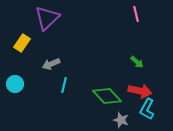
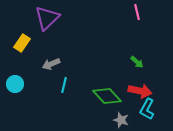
pink line: moved 1 px right, 2 px up
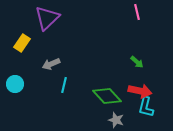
cyan L-shape: moved 1 px left, 2 px up; rotated 15 degrees counterclockwise
gray star: moved 5 px left
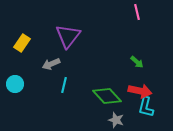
purple triangle: moved 21 px right, 18 px down; rotated 8 degrees counterclockwise
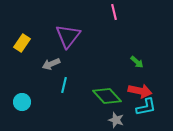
pink line: moved 23 px left
cyan circle: moved 7 px right, 18 px down
cyan L-shape: rotated 115 degrees counterclockwise
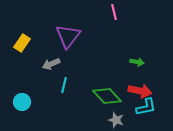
green arrow: rotated 32 degrees counterclockwise
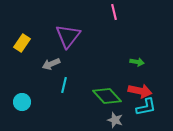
gray star: moved 1 px left
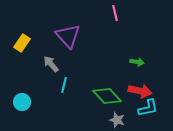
pink line: moved 1 px right, 1 px down
purple triangle: rotated 20 degrees counterclockwise
gray arrow: rotated 72 degrees clockwise
cyan L-shape: moved 2 px right, 1 px down
gray star: moved 2 px right
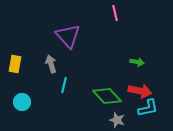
yellow rectangle: moved 7 px left, 21 px down; rotated 24 degrees counterclockwise
gray arrow: rotated 24 degrees clockwise
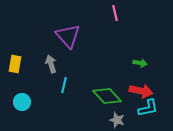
green arrow: moved 3 px right, 1 px down
red arrow: moved 1 px right
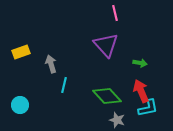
purple triangle: moved 38 px right, 9 px down
yellow rectangle: moved 6 px right, 12 px up; rotated 60 degrees clockwise
red arrow: rotated 125 degrees counterclockwise
cyan circle: moved 2 px left, 3 px down
